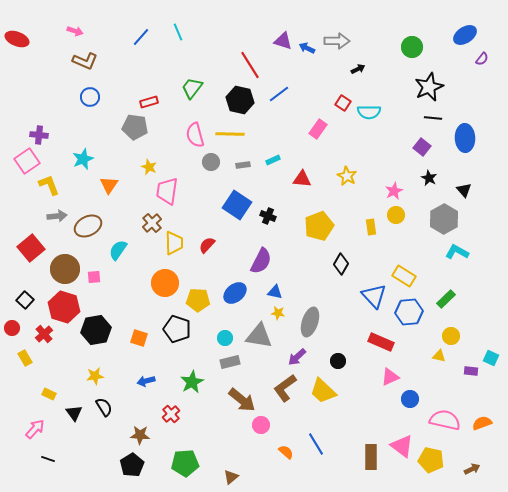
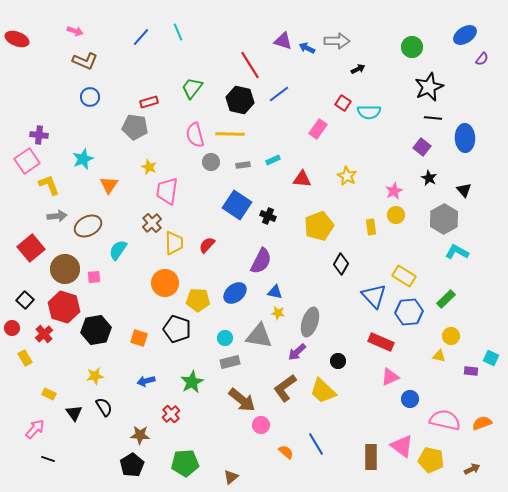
purple arrow at (297, 357): moved 5 px up
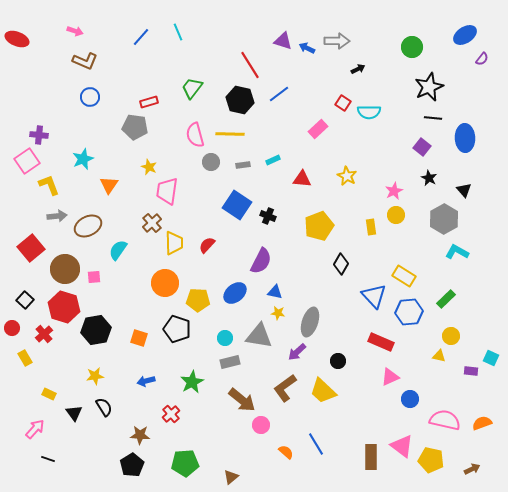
pink rectangle at (318, 129): rotated 12 degrees clockwise
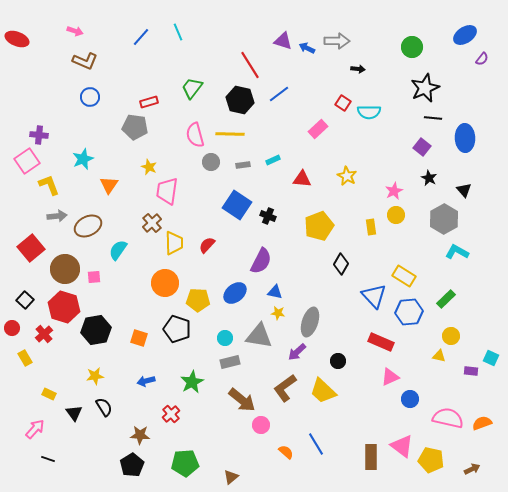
black arrow at (358, 69): rotated 32 degrees clockwise
black star at (429, 87): moved 4 px left, 1 px down
pink semicircle at (445, 420): moved 3 px right, 2 px up
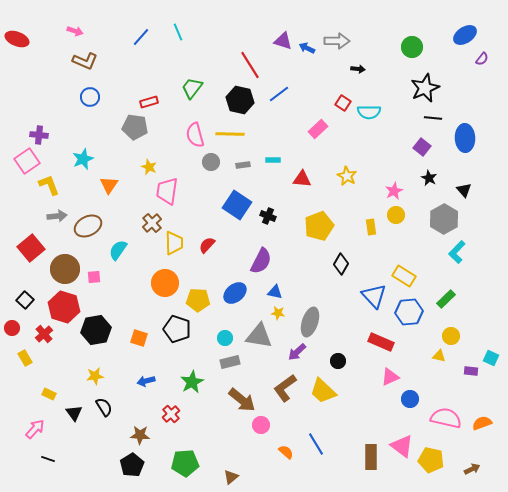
cyan rectangle at (273, 160): rotated 24 degrees clockwise
cyan L-shape at (457, 252): rotated 75 degrees counterclockwise
pink semicircle at (448, 418): moved 2 px left
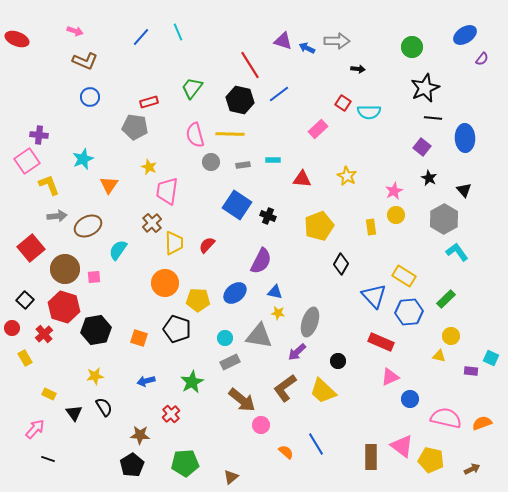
cyan L-shape at (457, 252): rotated 100 degrees clockwise
gray rectangle at (230, 362): rotated 12 degrees counterclockwise
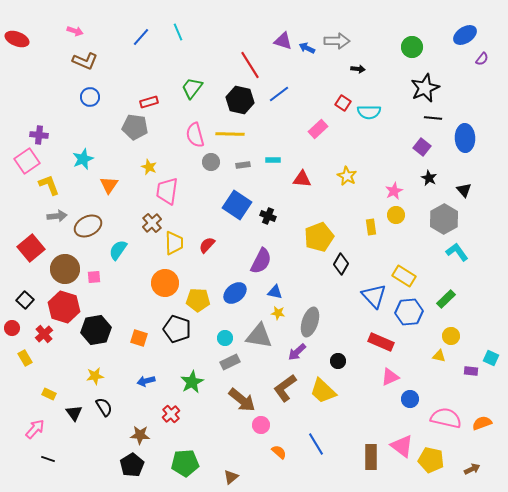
yellow pentagon at (319, 226): moved 11 px down
orange semicircle at (286, 452): moved 7 px left
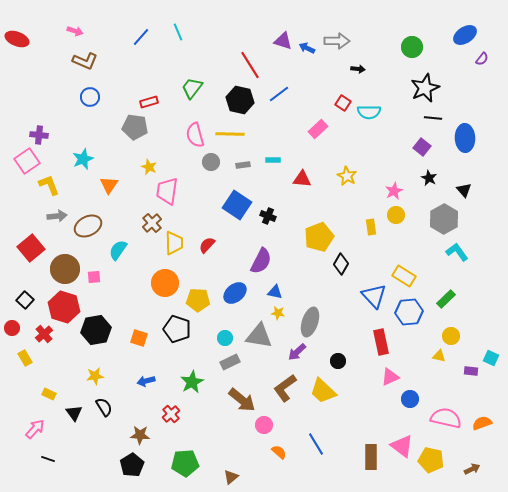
red rectangle at (381, 342): rotated 55 degrees clockwise
pink circle at (261, 425): moved 3 px right
